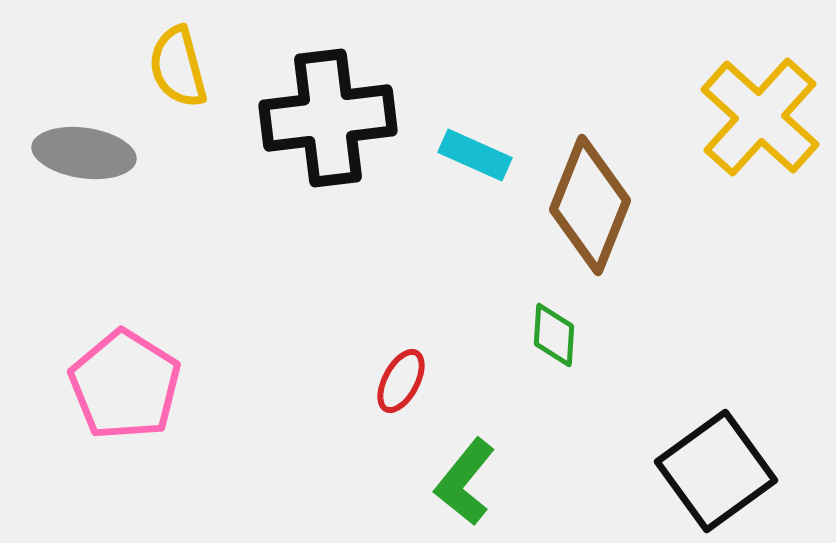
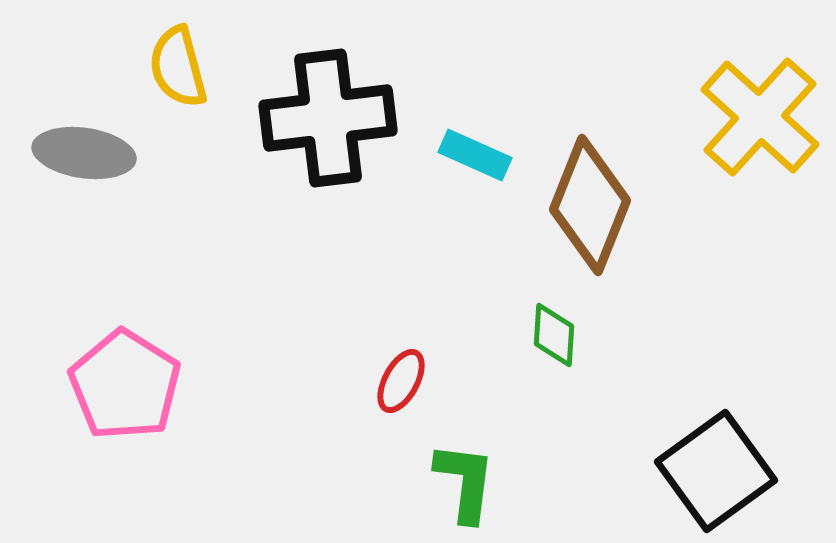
green L-shape: rotated 148 degrees clockwise
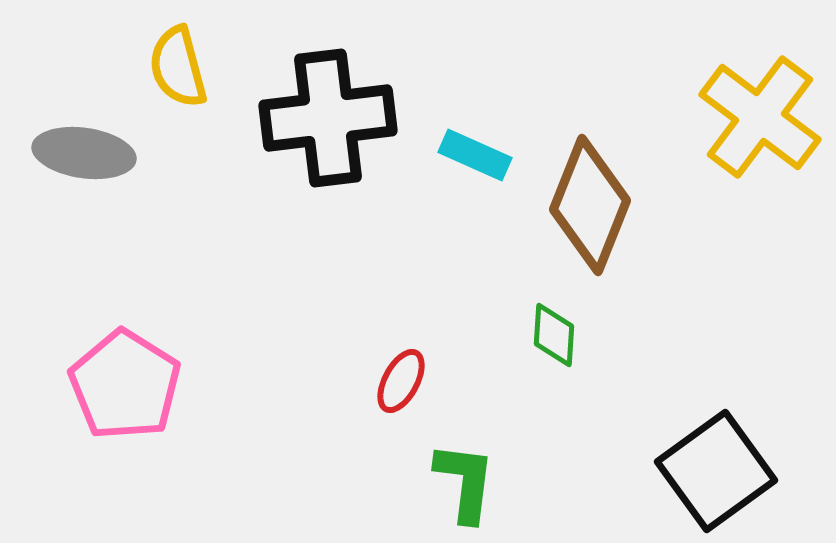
yellow cross: rotated 5 degrees counterclockwise
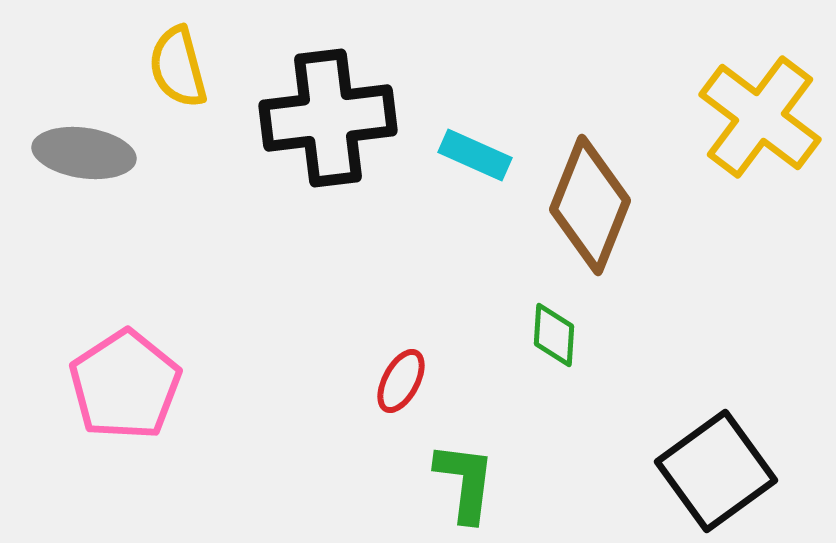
pink pentagon: rotated 7 degrees clockwise
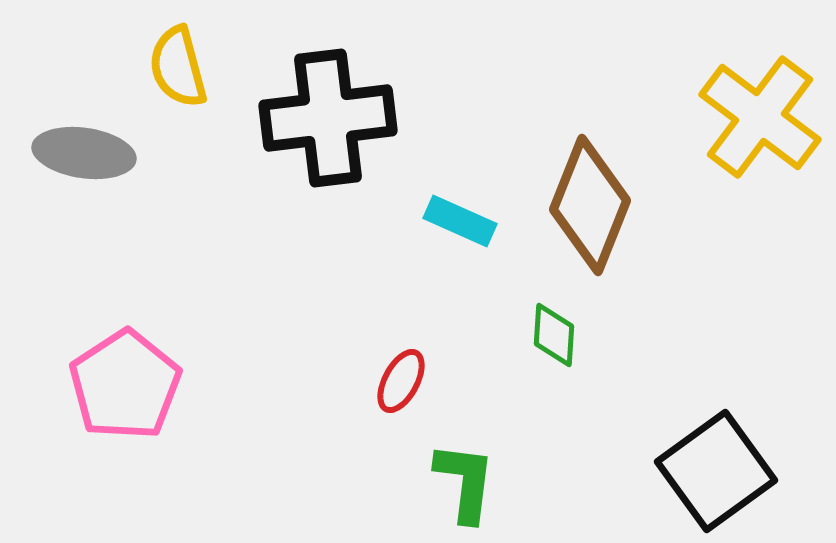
cyan rectangle: moved 15 px left, 66 px down
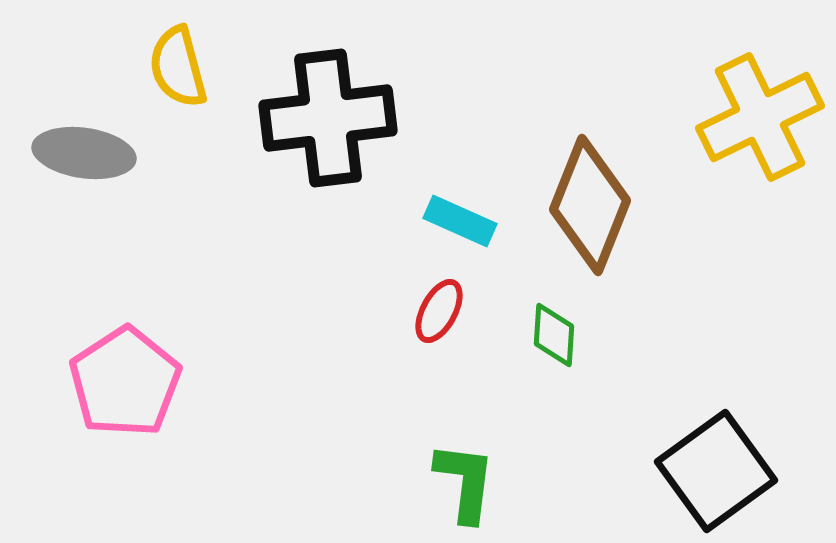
yellow cross: rotated 27 degrees clockwise
red ellipse: moved 38 px right, 70 px up
pink pentagon: moved 3 px up
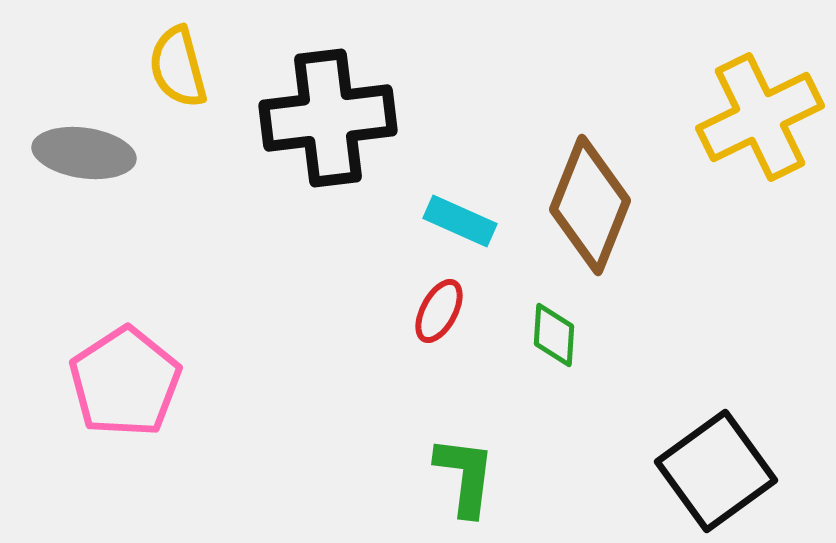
green L-shape: moved 6 px up
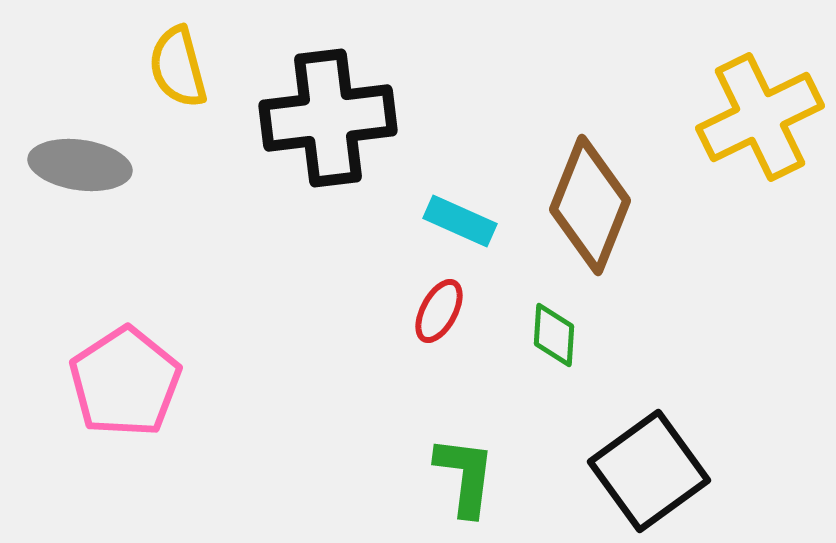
gray ellipse: moved 4 px left, 12 px down
black square: moved 67 px left
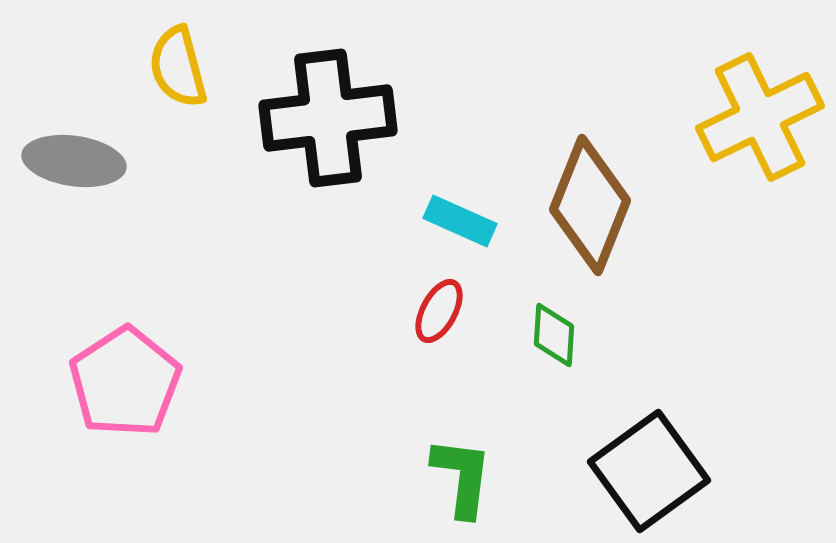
gray ellipse: moved 6 px left, 4 px up
green L-shape: moved 3 px left, 1 px down
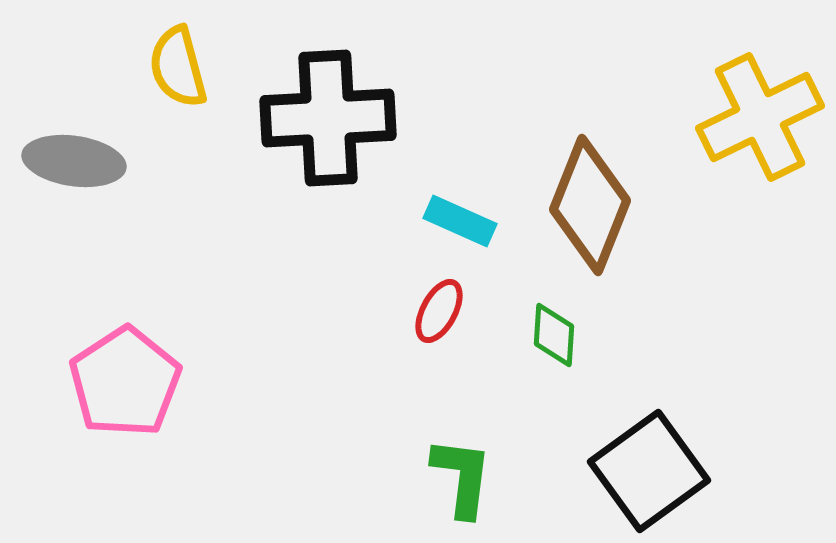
black cross: rotated 4 degrees clockwise
